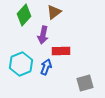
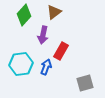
red rectangle: rotated 60 degrees counterclockwise
cyan hexagon: rotated 15 degrees clockwise
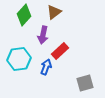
red rectangle: moved 1 px left; rotated 18 degrees clockwise
cyan hexagon: moved 2 px left, 5 px up
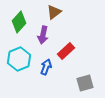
green diamond: moved 5 px left, 7 px down
red rectangle: moved 6 px right
cyan hexagon: rotated 15 degrees counterclockwise
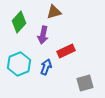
brown triangle: rotated 21 degrees clockwise
red rectangle: rotated 18 degrees clockwise
cyan hexagon: moved 5 px down
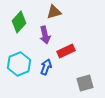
purple arrow: moved 2 px right; rotated 24 degrees counterclockwise
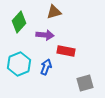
purple arrow: rotated 72 degrees counterclockwise
red rectangle: rotated 36 degrees clockwise
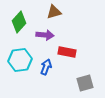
red rectangle: moved 1 px right, 1 px down
cyan hexagon: moved 1 px right, 4 px up; rotated 15 degrees clockwise
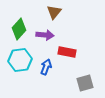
brown triangle: rotated 35 degrees counterclockwise
green diamond: moved 7 px down
